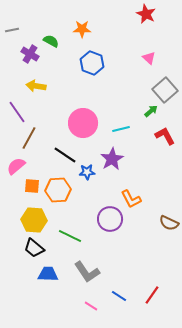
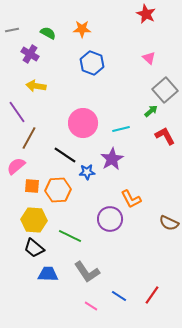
green semicircle: moved 3 px left, 8 px up
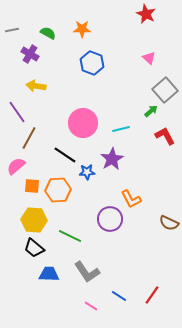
blue trapezoid: moved 1 px right
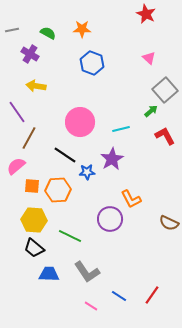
pink circle: moved 3 px left, 1 px up
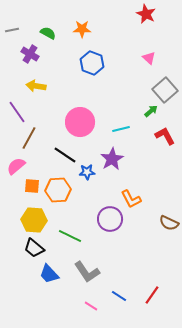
blue trapezoid: rotated 135 degrees counterclockwise
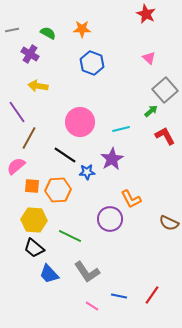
yellow arrow: moved 2 px right
blue line: rotated 21 degrees counterclockwise
pink line: moved 1 px right
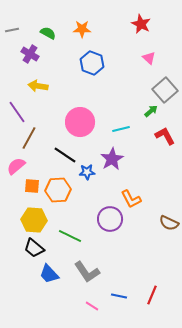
red star: moved 5 px left, 10 px down
red line: rotated 12 degrees counterclockwise
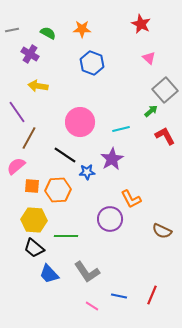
brown semicircle: moved 7 px left, 8 px down
green line: moved 4 px left; rotated 25 degrees counterclockwise
